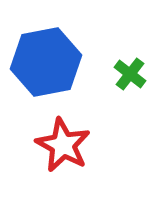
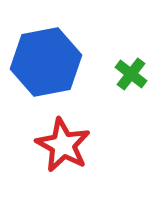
green cross: moved 1 px right
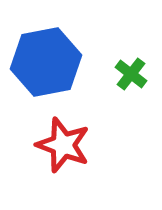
red star: rotated 8 degrees counterclockwise
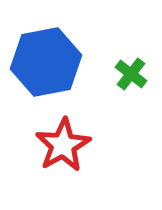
red star: rotated 22 degrees clockwise
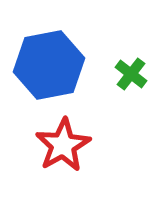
blue hexagon: moved 3 px right, 3 px down
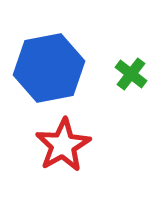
blue hexagon: moved 3 px down
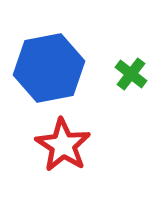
red star: rotated 10 degrees counterclockwise
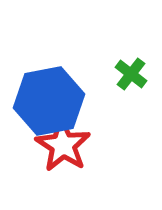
blue hexagon: moved 33 px down
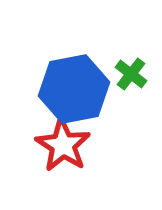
blue hexagon: moved 25 px right, 12 px up
